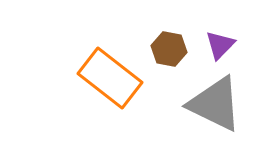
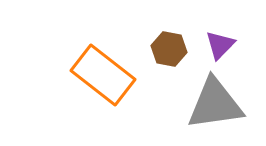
orange rectangle: moved 7 px left, 3 px up
gray triangle: rotated 34 degrees counterclockwise
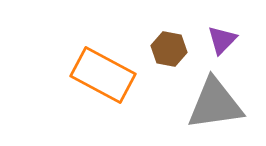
purple triangle: moved 2 px right, 5 px up
orange rectangle: rotated 10 degrees counterclockwise
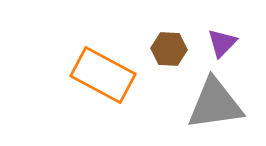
purple triangle: moved 3 px down
brown hexagon: rotated 8 degrees counterclockwise
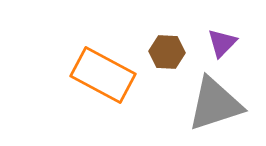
brown hexagon: moved 2 px left, 3 px down
gray triangle: rotated 10 degrees counterclockwise
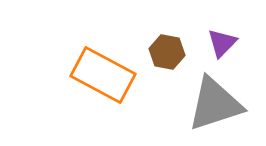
brown hexagon: rotated 8 degrees clockwise
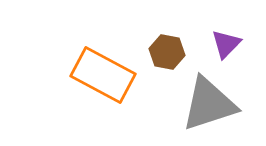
purple triangle: moved 4 px right, 1 px down
gray triangle: moved 6 px left
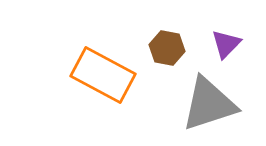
brown hexagon: moved 4 px up
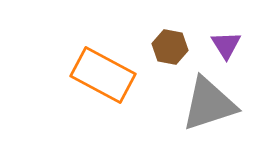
purple triangle: moved 1 px down; rotated 16 degrees counterclockwise
brown hexagon: moved 3 px right, 1 px up
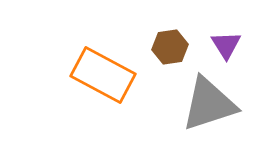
brown hexagon: rotated 20 degrees counterclockwise
